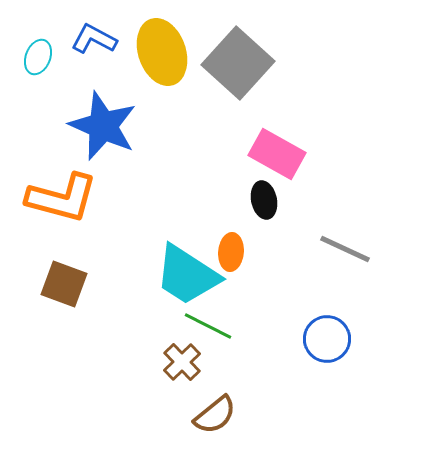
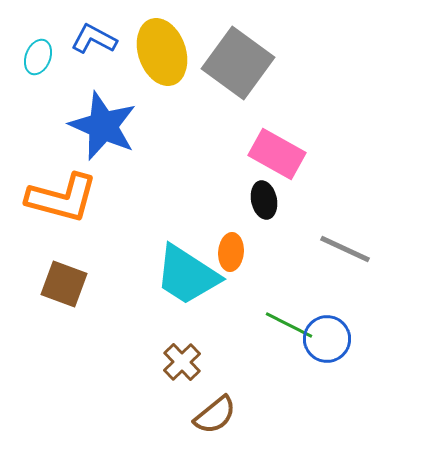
gray square: rotated 6 degrees counterclockwise
green line: moved 81 px right, 1 px up
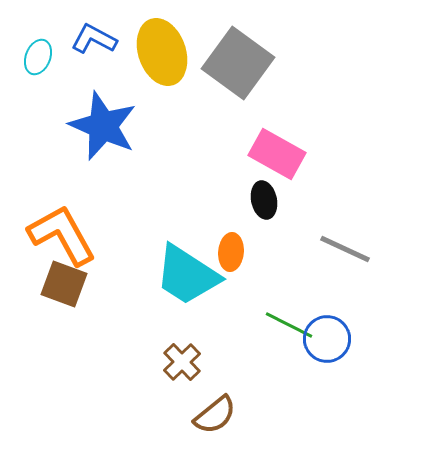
orange L-shape: moved 37 px down; rotated 134 degrees counterclockwise
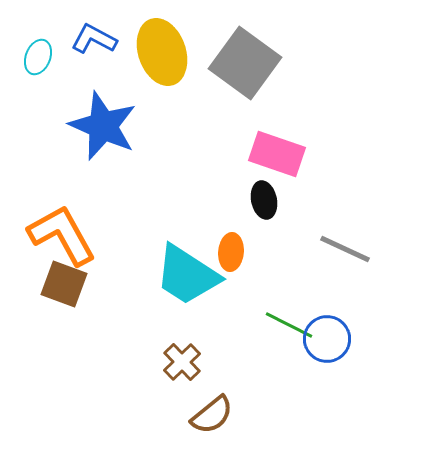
gray square: moved 7 px right
pink rectangle: rotated 10 degrees counterclockwise
brown semicircle: moved 3 px left
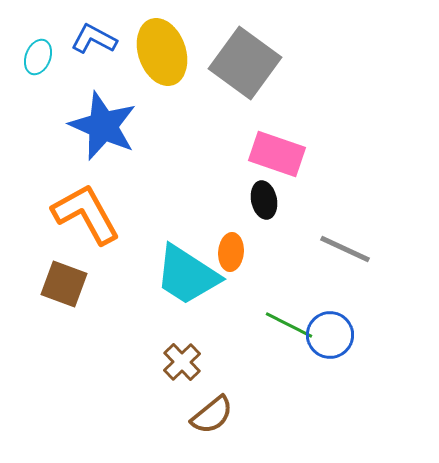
orange L-shape: moved 24 px right, 21 px up
blue circle: moved 3 px right, 4 px up
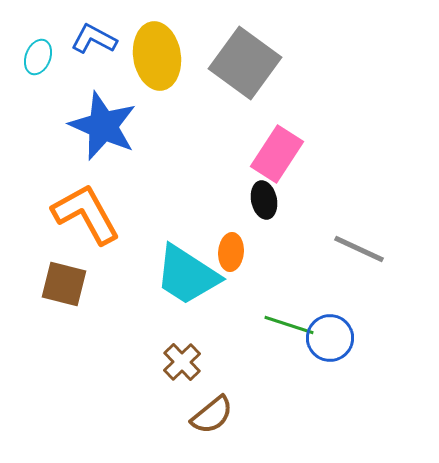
yellow ellipse: moved 5 px left, 4 px down; rotated 10 degrees clockwise
pink rectangle: rotated 76 degrees counterclockwise
gray line: moved 14 px right
brown square: rotated 6 degrees counterclockwise
green line: rotated 9 degrees counterclockwise
blue circle: moved 3 px down
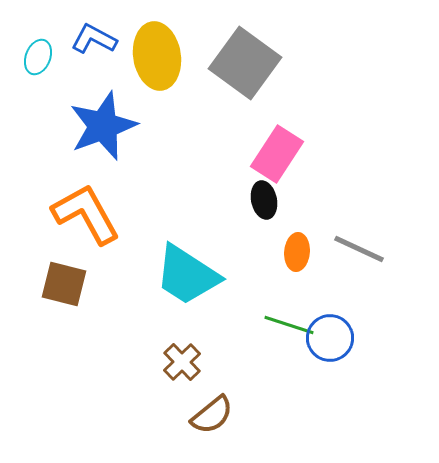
blue star: rotated 28 degrees clockwise
orange ellipse: moved 66 px right
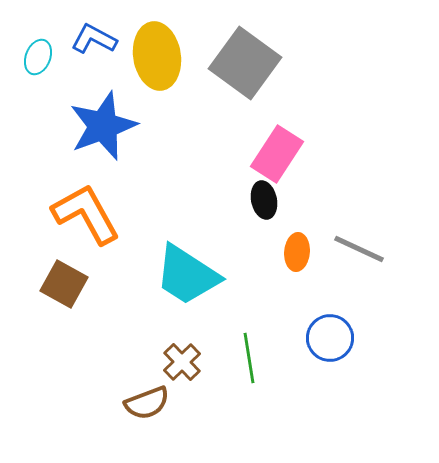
brown square: rotated 15 degrees clockwise
green line: moved 40 px left, 33 px down; rotated 63 degrees clockwise
brown semicircle: moved 65 px left, 12 px up; rotated 18 degrees clockwise
